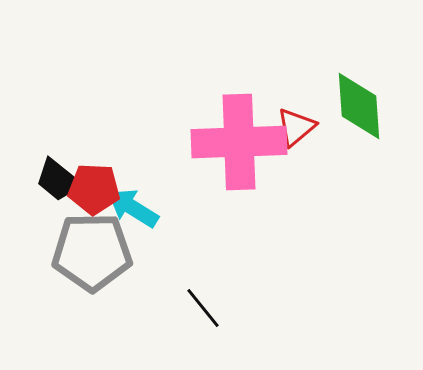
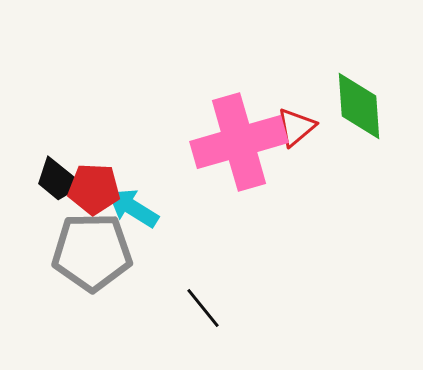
pink cross: rotated 14 degrees counterclockwise
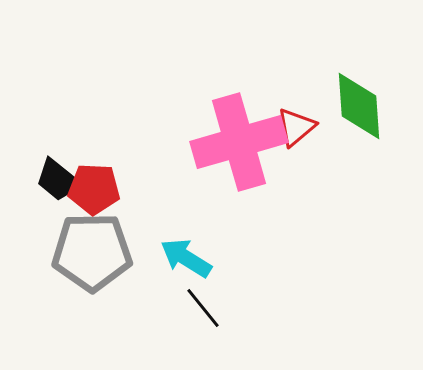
cyan arrow: moved 53 px right, 50 px down
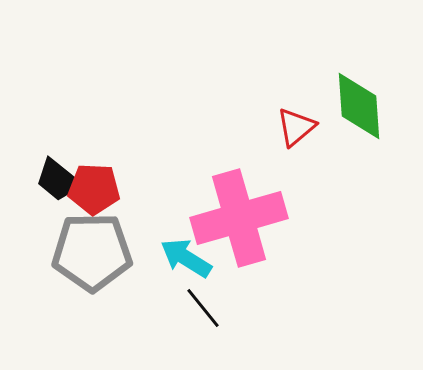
pink cross: moved 76 px down
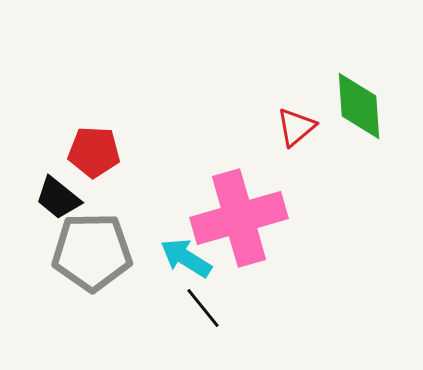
black trapezoid: moved 18 px down
red pentagon: moved 37 px up
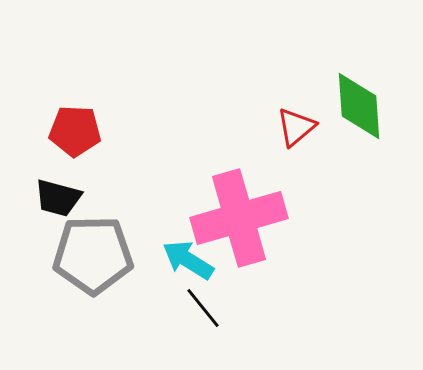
red pentagon: moved 19 px left, 21 px up
black trapezoid: rotated 24 degrees counterclockwise
gray pentagon: moved 1 px right, 3 px down
cyan arrow: moved 2 px right, 2 px down
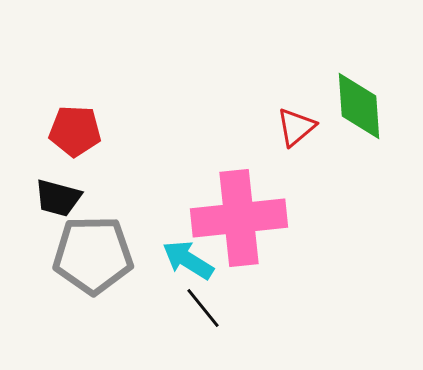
pink cross: rotated 10 degrees clockwise
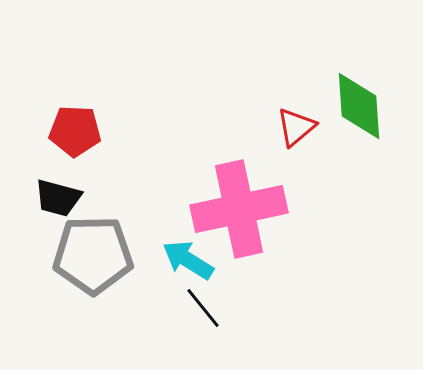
pink cross: moved 9 px up; rotated 6 degrees counterclockwise
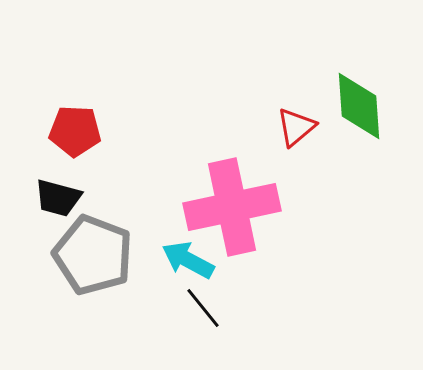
pink cross: moved 7 px left, 2 px up
gray pentagon: rotated 22 degrees clockwise
cyan arrow: rotated 4 degrees counterclockwise
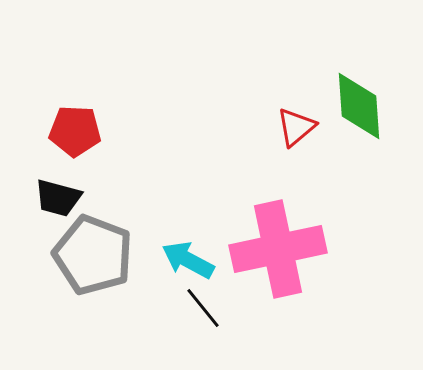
pink cross: moved 46 px right, 42 px down
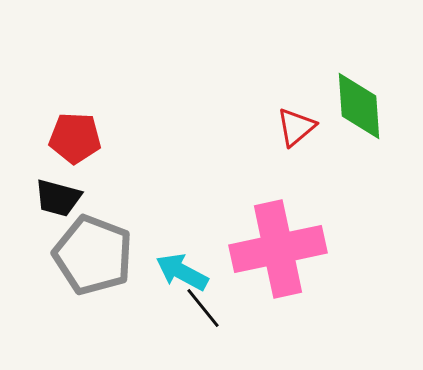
red pentagon: moved 7 px down
cyan arrow: moved 6 px left, 12 px down
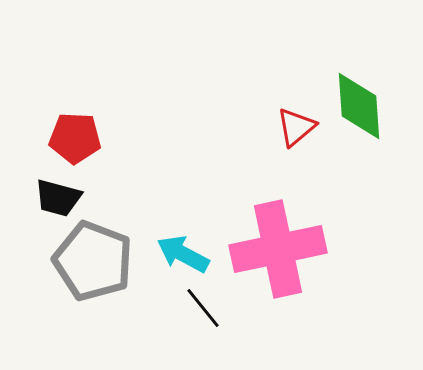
gray pentagon: moved 6 px down
cyan arrow: moved 1 px right, 18 px up
